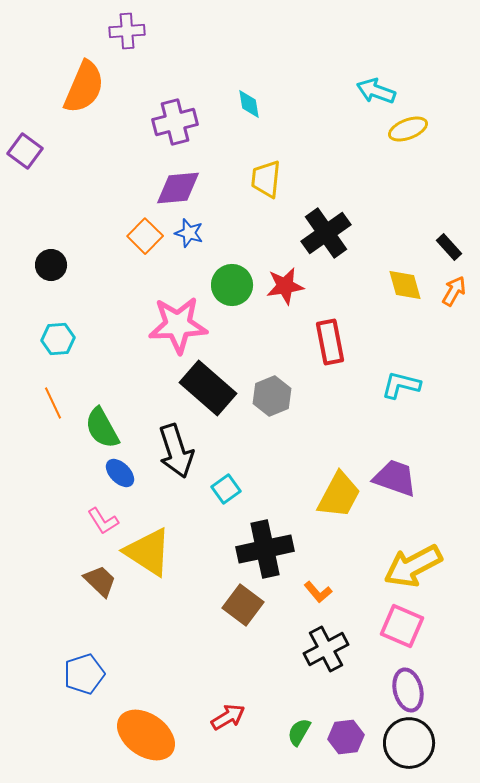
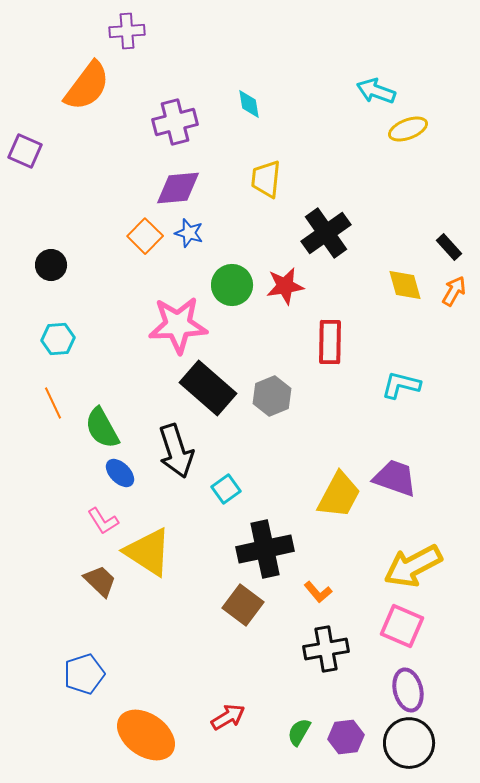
orange semicircle at (84, 87): moved 3 px right, 1 px up; rotated 14 degrees clockwise
purple square at (25, 151): rotated 12 degrees counterclockwise
red rectangle at (330, 342): rotated 12 degrees clockwise
black cross at (326, 649): rotated 18 degrees clockwise
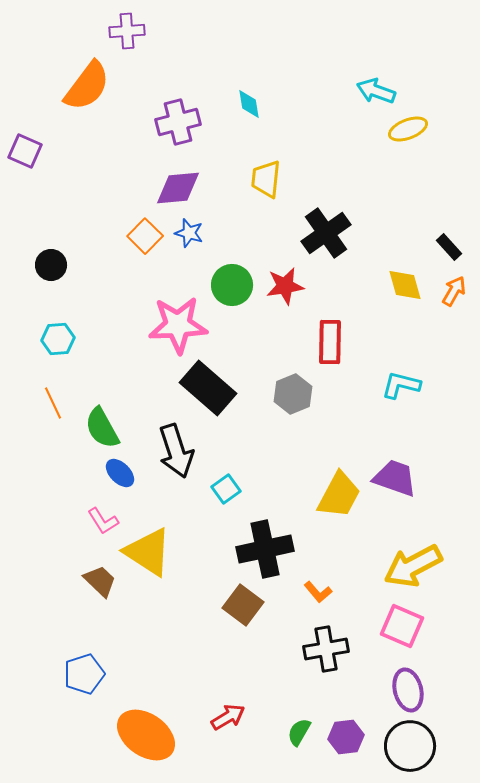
purple cross at (175, 122): moved 3 px right
gray hexagon at (272, 396): moved 21 px right, 2 px up
black circle at (409, 743): moved 1 px right, 3 px down
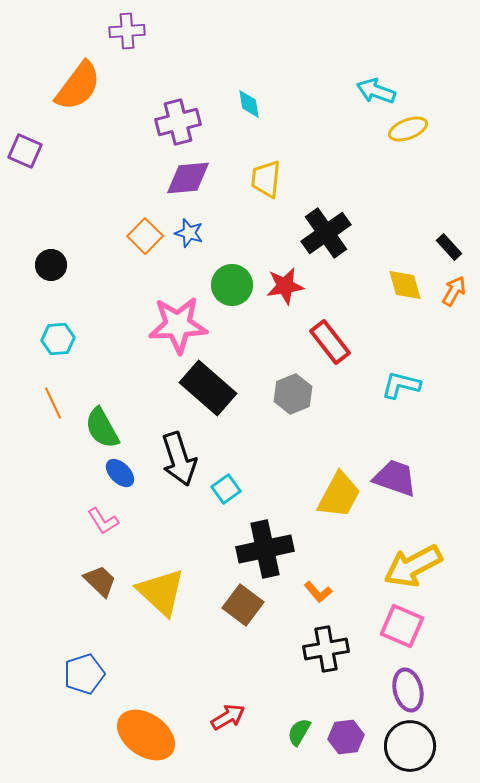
orange semicircle at (87, 86): moved 9 px left
purple diamond at (178, 188): moved 10 px right, 10 px up
red rectangle at (330, 342): rotated 39 degrees counterclockwise
black arrow at (176, 451): moved 3 px right, 8 px down
yellow triangle at (148, 552): moved 13 px right, 40 px down; rotated 10 degrees clockwise
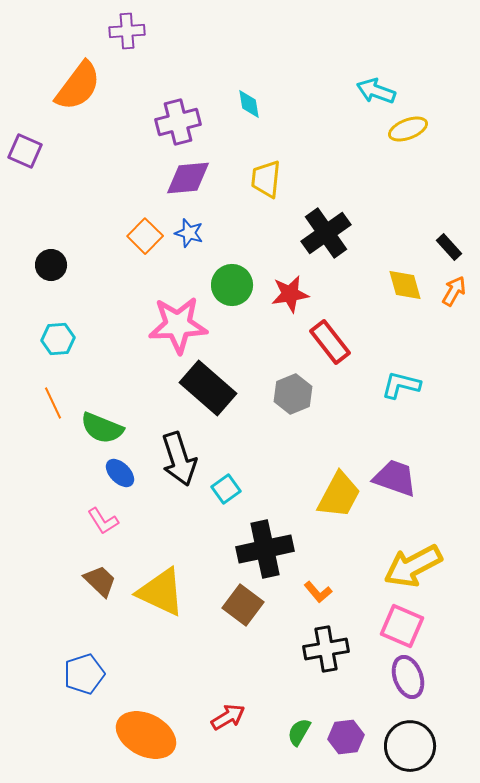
red star at (285, 286): moved 5 px right, 8 px down
green semicircle at (102, 428): rotated 39 degrees counterclockwise
yellow triangle at (161, 592): rotated 18 degrees counterclockwise
purple ellipse at (408, 690): moved 13 px up; rotated 6 degrees counterclockwise
orange ellipse at (146, 735): rotated 8 degrees counterclockwise
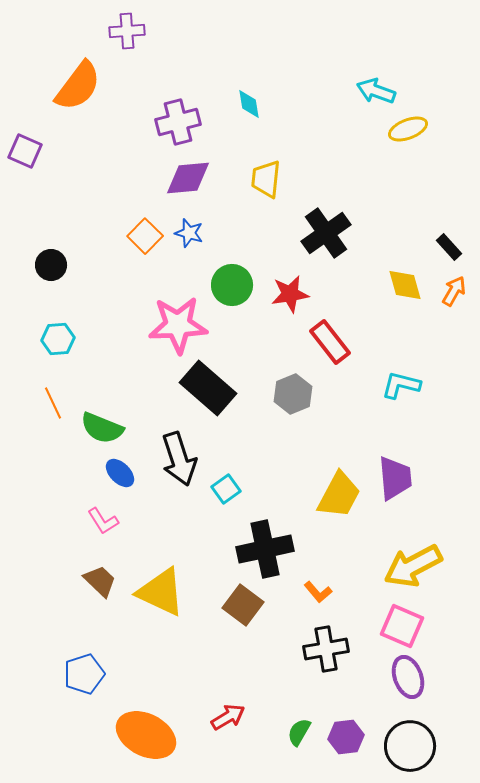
purple trapezoid at (395, 478): rotated 66 degrees clockwise
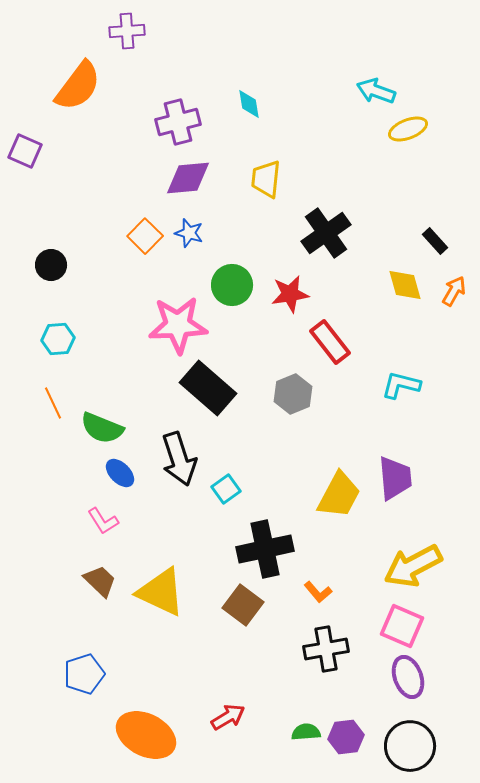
black rectangle at (449, 247): moved 14 px left, 6 px up
green semicircle at (299, 732): moved 7 px right; rotated 56 degrees clockwise
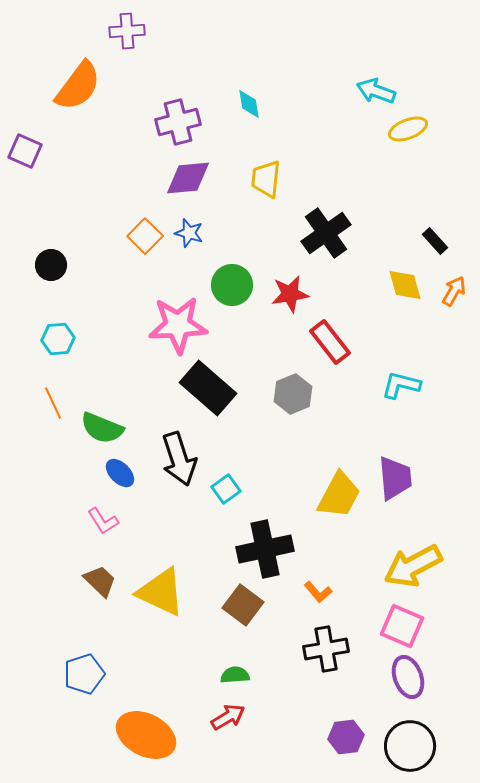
green semicircle at (306, 732): moved 71 px left, 57 px up
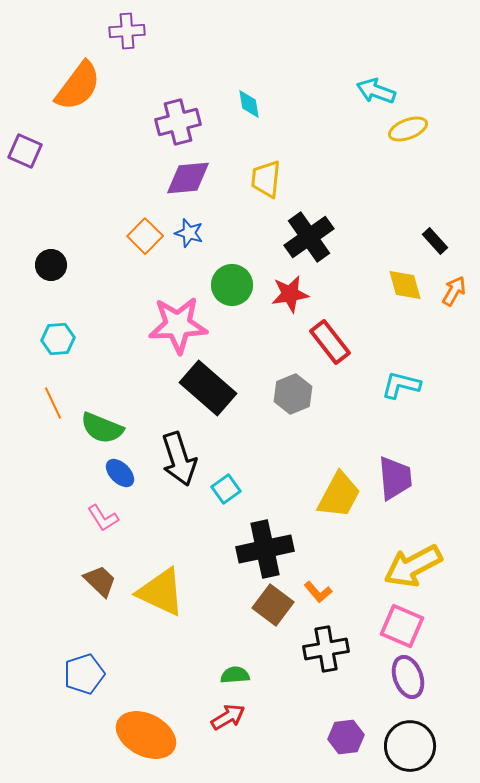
black cross at (326, 233): moved 17 px left, 4 px down
pink L-shape at (103, 521): moved 3 px up
brown square at (243, 605): moved 30 px right
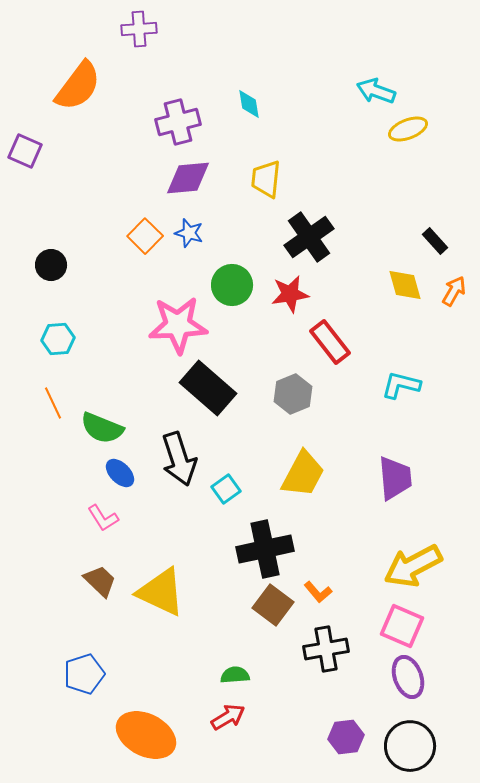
purple cross at (127, 31): moved 12 px right, 2 px up
yellow trapezoid at (339, 495): moved 36 px left, 21 px up
